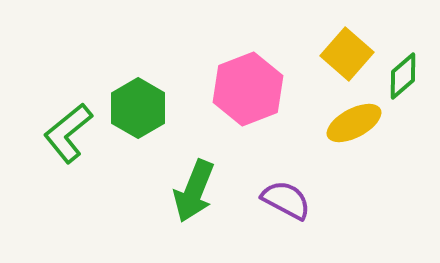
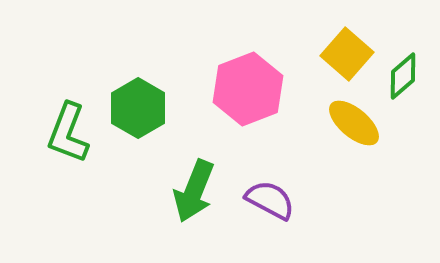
yellow ellipse: rotated 68 degrees clockwise
green L-shape: rotated 30 degrees counterclockwise
purple semicircle: moved 16 px left
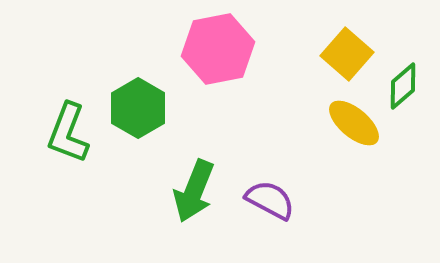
green diamond: moved 10 px down
pink hexagon: moved 30 px left, 40 px up; rotated 10 degrees clockwise
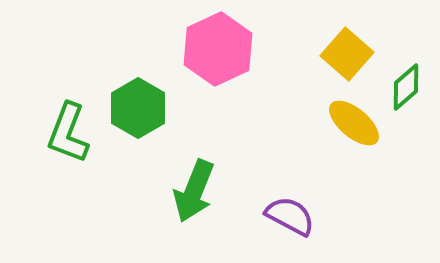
pink hexagon: rotated 14 degrees counterclockwise
green diamond: moved 3 px right, 1 px down
purple semicircle: moved 20 px right, 16 px down
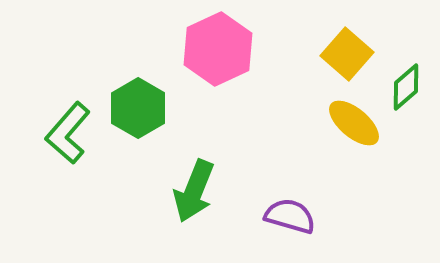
green L-shape: rotated 20 degrees clockwise
purple semicircle: rotated 12 degrees counterclockwise
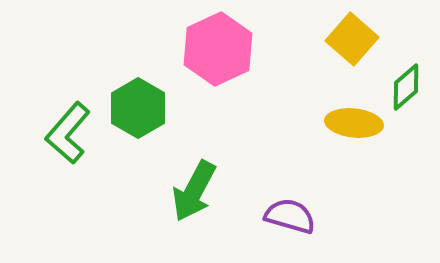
yellow square: moved 5 px right, 15 px up
yellow ellipse: rotated 34 degrees counterclockwise
green arrow: rotated 6 degrees clockwise
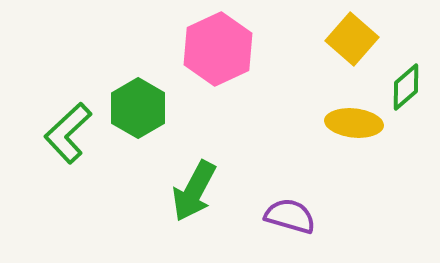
green L-shape: rotated 6 degrees clockwise
